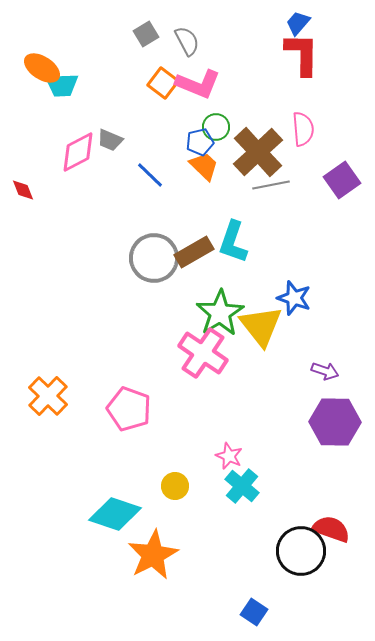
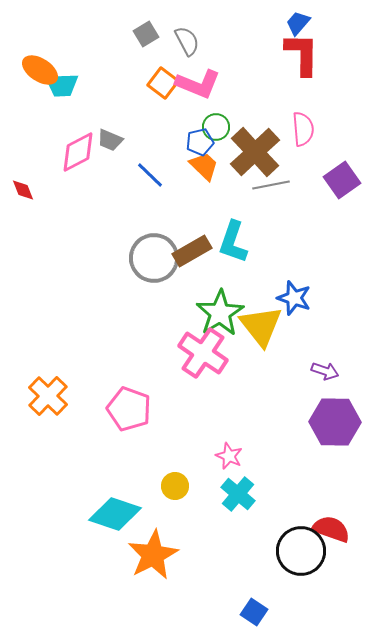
orange ellipse: moved 2 px left, 2 px down
brown cross: moved 3 px left
brown rectangle: moved 2 px left, 1 px up
cyan cross: moved 4 px left, 8 px down
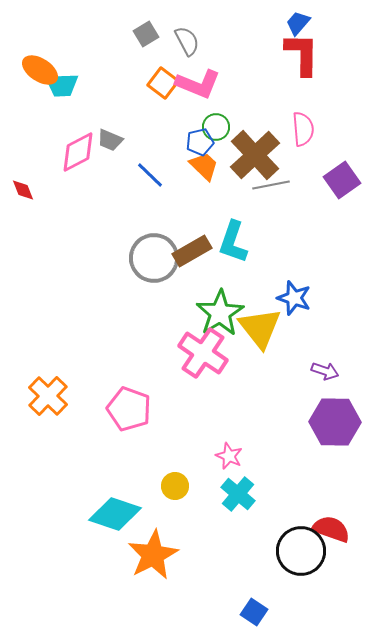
brown cross: moved 3 px down
yellow triangle: moved 1 px left, 2 px down
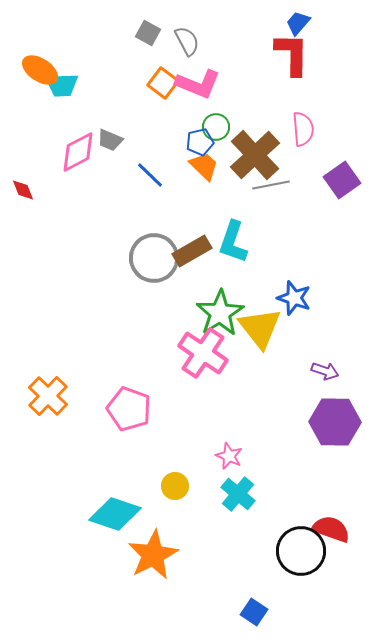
gray square: moved 2 px right, 1 px up; rotated 30 degrees counterclockwise
red L-shape: moved 10 px left
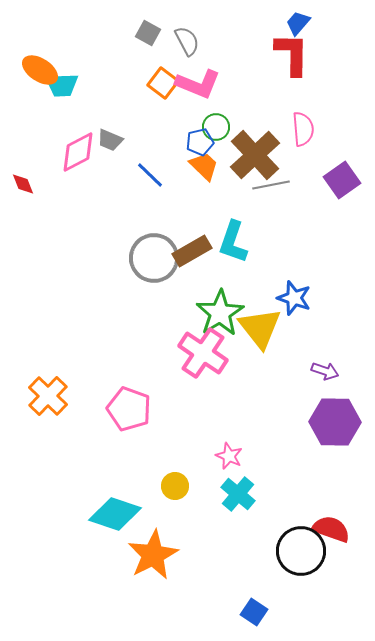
red diamond: moved 6 px up
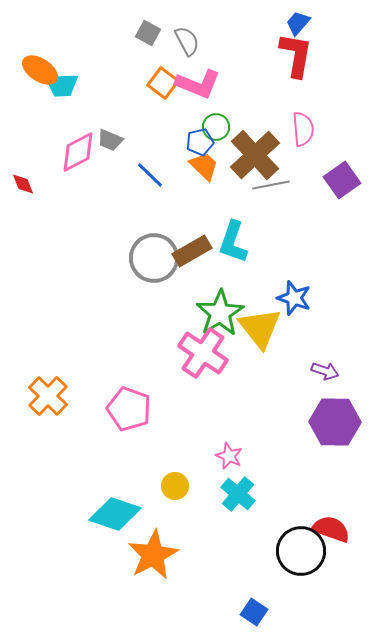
red L-shape: moved 4 px right, 1 px down; rotated 9 degrees clockwise
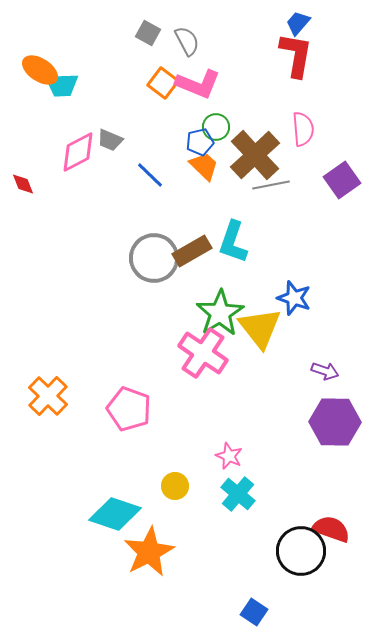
orange star: moved 4 px left, 3 px up
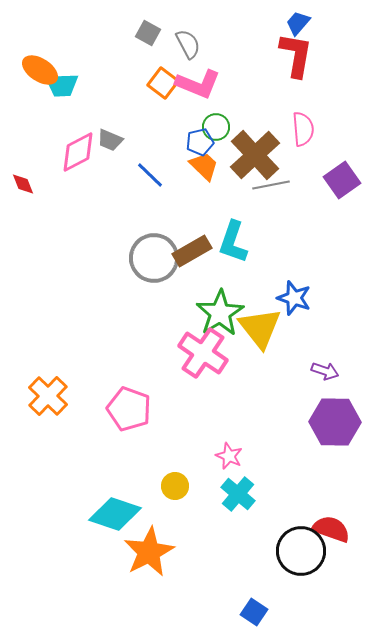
gray semicircle: moved 1 px right, 3 px down
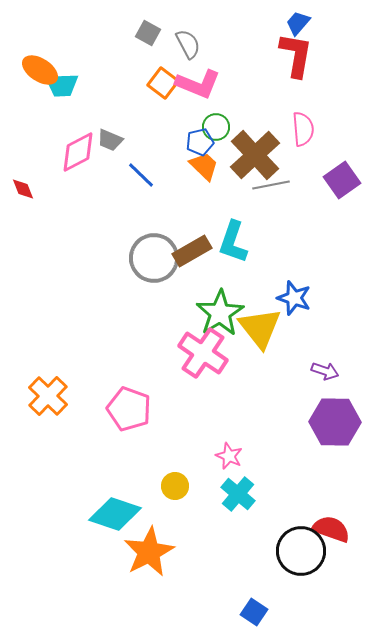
blue line: moved 9 px left
red diamond: moved 5 px down
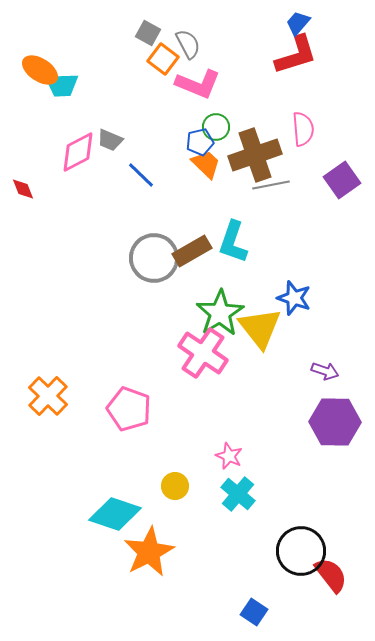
red L-shape: rotated 63 degrees clockwise
orange square: moved 24 px up
brown cross: rotated 24 degrees clockwise
orange trapezoid: moved 2 px right, 2 px up
red semicircle: moved 46 px down; rotated 33 degrees clockwise
